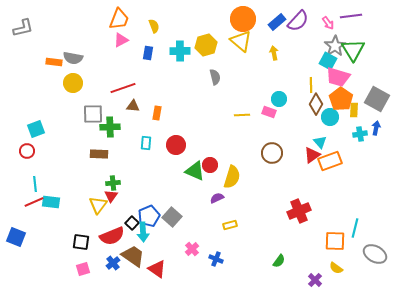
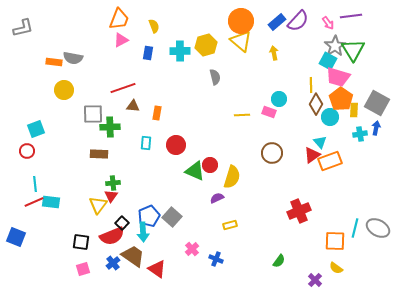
orange circle at (243, 19): moved 2 px left, 2 px down
yellow circle at (73, 83): moved 9 px left, 7 px down
gray square at (377, 99): moved 4 px down
black square at (132, 223): moved 10 px left
gray ellipse at (375, 254): moved 3 px right, 26 px up
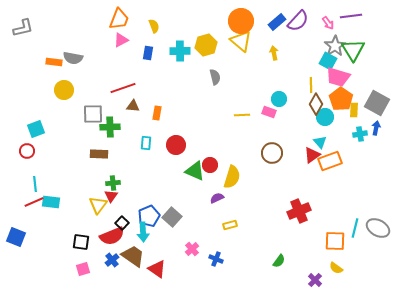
cyan circle at (330, 117): moved 5 px left
blue cross at (113, 263): moved 1 px left, 3 px up
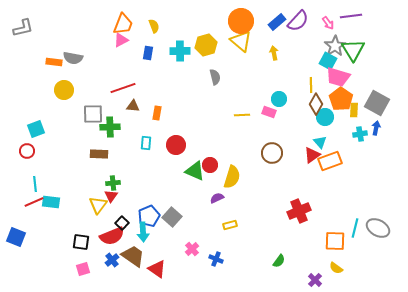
orange trapezoid at (119, 19): moved 4 px right, 5 px down
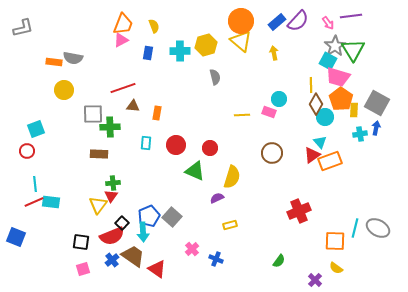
red circle at (210, 165): moved 17 px up
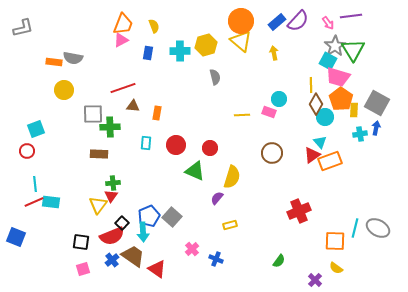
purple semicircle at (217, 198): rotated 24 degrees counterclockwise
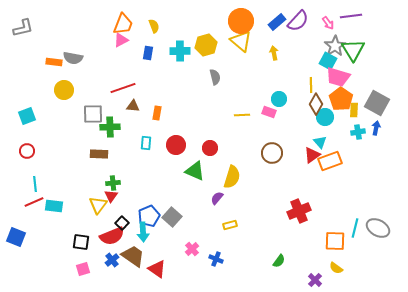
cyan square at (36, 129): moved 9 px left, 13 px up
cyan cross at (360, 134): moved 2 px left, 2 px up
cyan rectangle at (51, 202): moved 3 px right, 4 px down
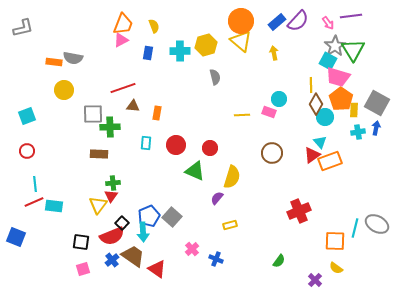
gray ellipse at (378, 228): moved 1 px left, 4 px up
